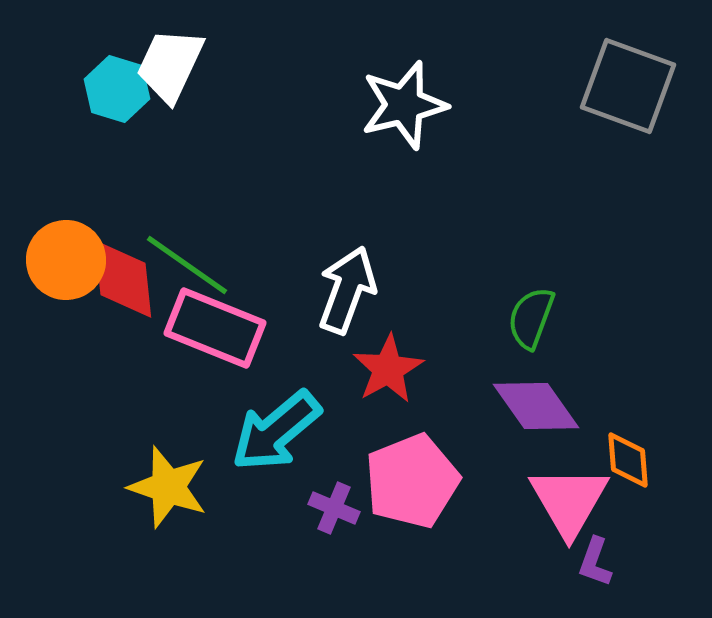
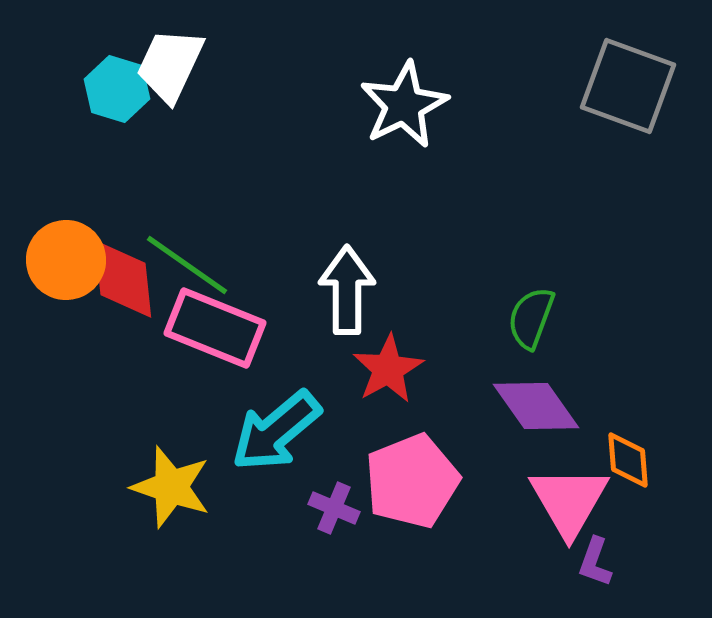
white star: rotated 12 degrees counterclockwise
white arrow: rotated 20 degrees counterclockwise
yellow star: moved 3 px right
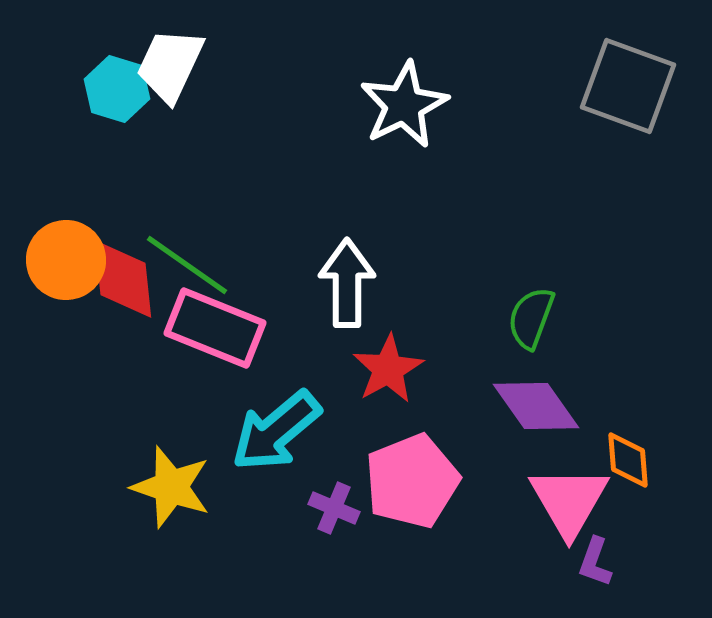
white arrow: moved 7 px up
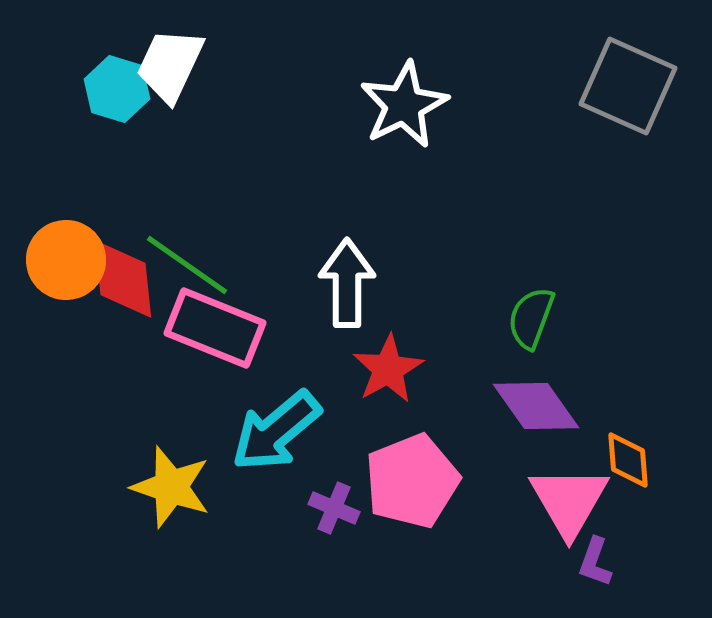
gray square: rotated 4 degrees clockwise
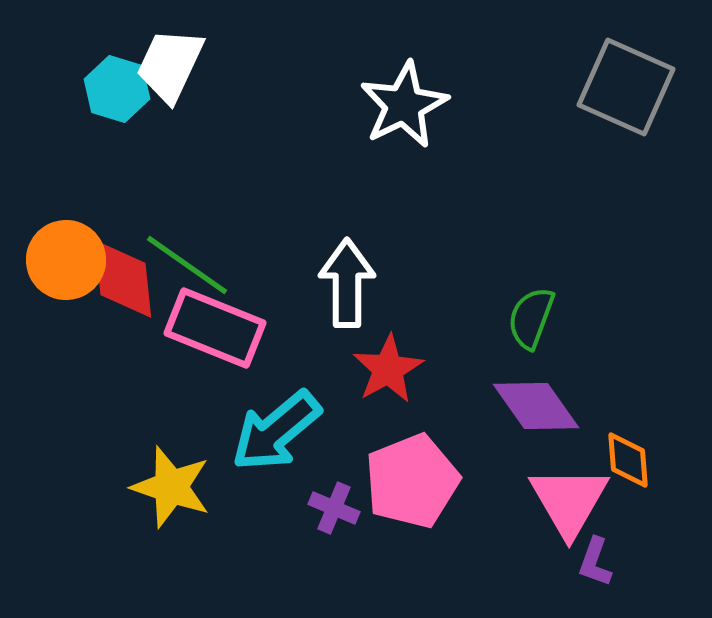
gray square: moved 2 px left, 1 px down
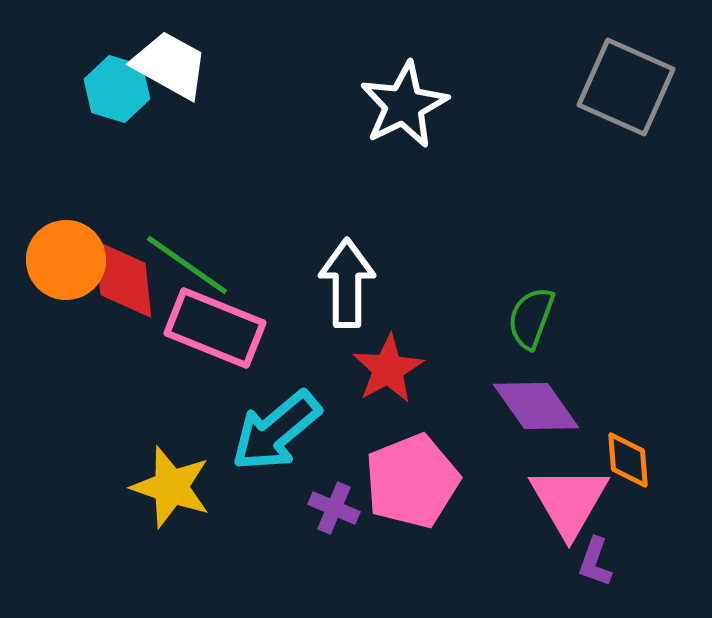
white trapezoid: rotated 94 degrees clockwise
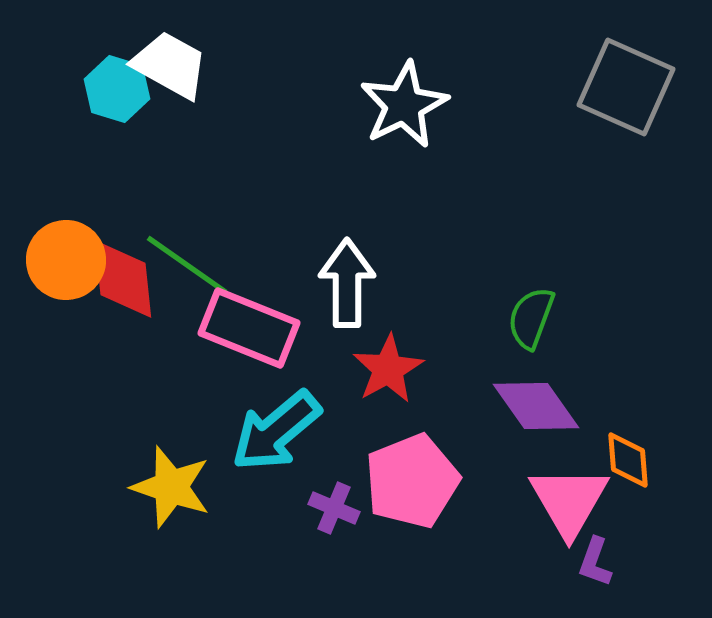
pink rectangle: moved 34 px right
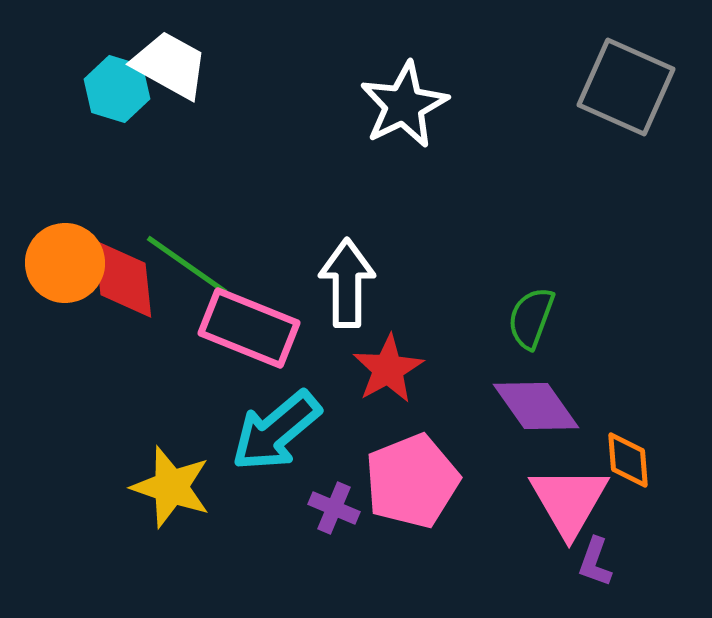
orange circle: moved 1 px left, 3 px down
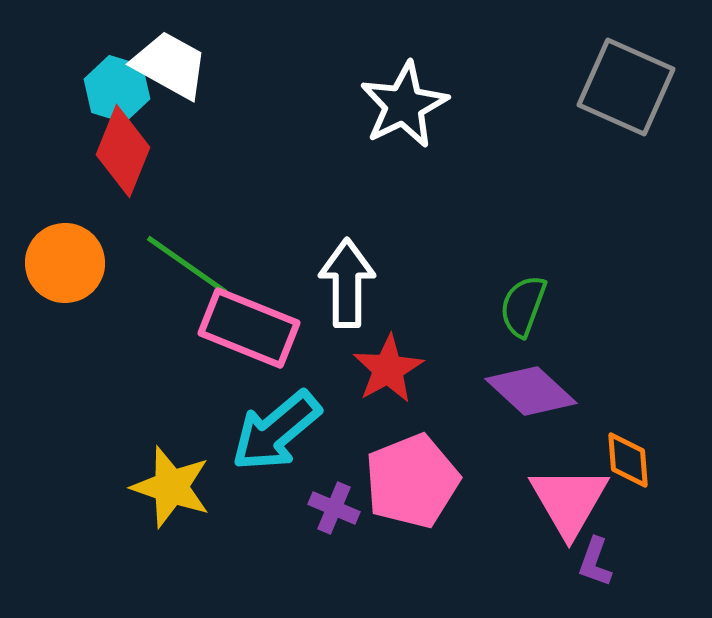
red diamond: moved 128 px up; rotated 28 degrees clockwise
green semicircle: moved 8 px left, 12 px up
purple diamond: moved 5 px left, 15 px up; rotated 12 degrees counterclockwise
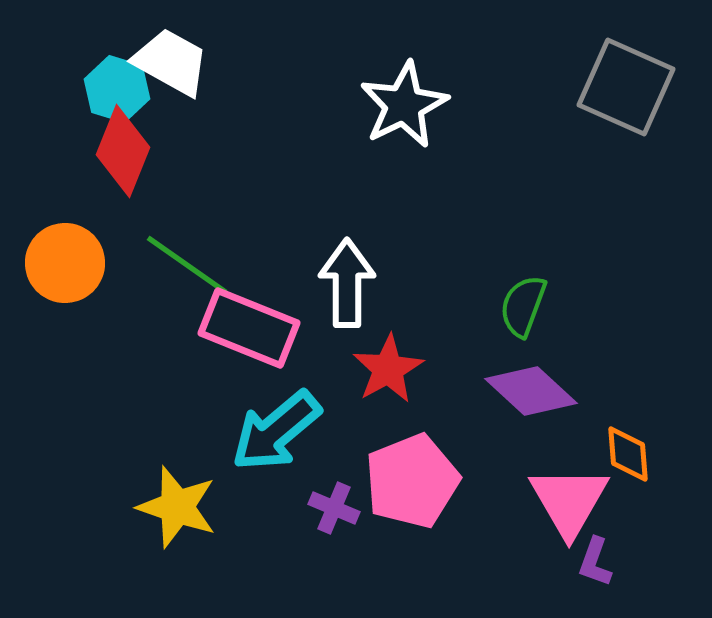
white trapezoid: moved 1 px right, 3 px up
orange diamond: moved 6 px up
yellow star: moved 6 px right, 20 px down
